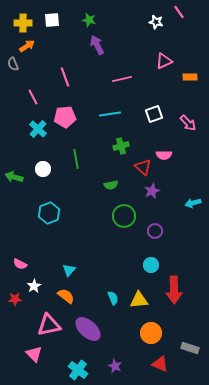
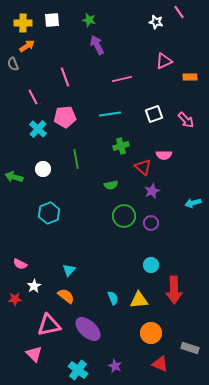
pink arrow at (188, 123): moved 2 px left, 3 px up
purple circle at (155, 231): moved 4 px left, 8 px up
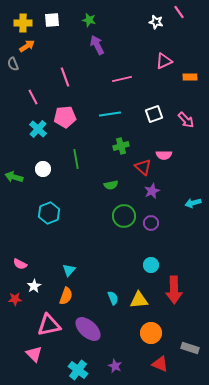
orange semicircle at (66, 296): rotated 72 degrees clockwise
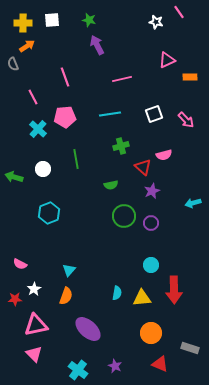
pink triangle at (164, 61): moved 3 px right, 1 px up
pink semicircle at (164, 155): rotated 14 degrees counterclockwise
white star at (34, 286): moved 3 px down
cyan semicircle at (113, 298): moved 4 px right, 5 px up; rotated 32 degrees clockwise
yellow triangle at (139, 300): moved 3 px right, 2 px up
pink triangle at (49, 325): moved 13 px left
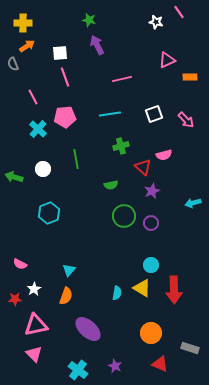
white square at (52, 20): moved 8 px right, 33 px down
yellow triangle at (142, 298): moved 10 px up; rotated 36 degrees clockwise
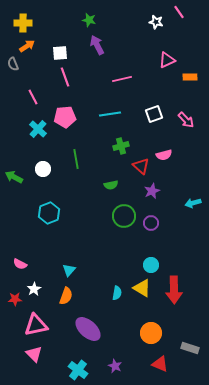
red triangle at (143, 167): moved 2 px left, 1 px up
green arrow at (14, 177): rotated 12 degrees clockwise
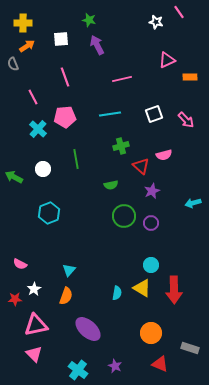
white square at (60, 53): moved 1 px right, 14 px up
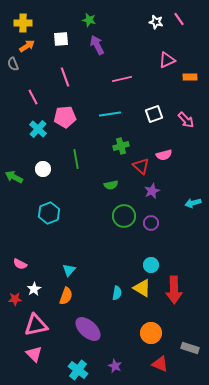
pink line at (179, 12): moved 7 px down
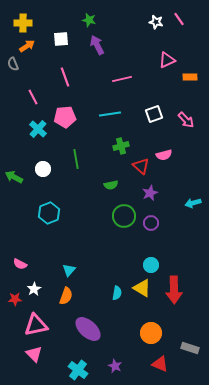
purple star at (152, 191): moved 2 px left, 2 px down
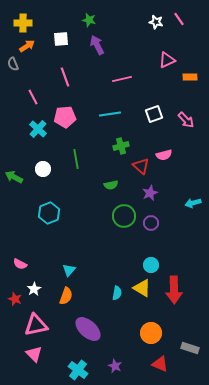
red star at (15, 299): rotated 24 degrees clockwise
